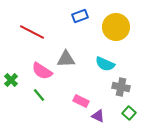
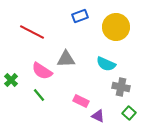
cyan semicircle: moved 1 px right
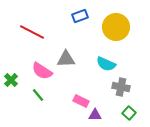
green line: moved 1 px left
purple triangle: moved 3 px left, 1 px up; rotated 24 degrees counterclockwise
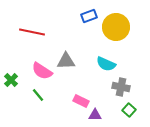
blue rectangle: moved 9 px right
red line: rotated 15 degrees counterclockwise
gray triangle: moved 2 px down
green square: moved 3 px up
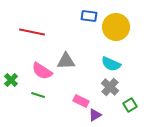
blue rectangle: rotated 28 degrees clockwise
cyan semicircle: moved 5 px right
gray cross: moved 11 px left; rotated 30 degrees clockwise
green line: rotated 32 degrees counterclockwise
green square: moved 1 px right, 5 px up; rotated 16 degrees clockwise
purple triangle: rotated 32 degrees counterclockwise
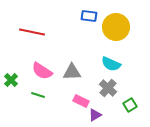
gray triangle: moved 6 px right, 11 px down
gray cross: moved 2 px left, 1 px down
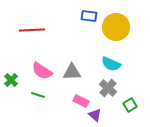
red line: moved 2 px up; rotated 15 degrees counterclockwise
purple triangle: rotated 48 degrees counterclockwise
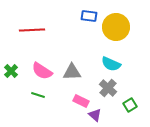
green cross: moved 9 px up
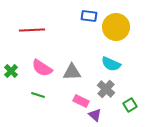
pink semicircle: moved 3 px up
gray cross: moved 2 px left, 1 px down
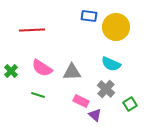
green square: moved 1 px up
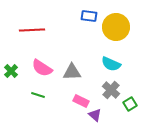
gray cross: moved 5 px right, 1 px down
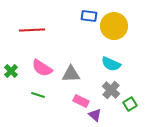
yellow circle: moved 2 px left, 1 px up
gray triangle: moved 1 px left, 2 px down
